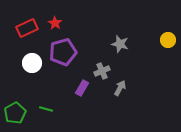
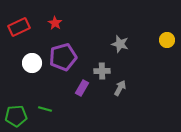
red rectangle: moved 8 px left, 1 px up
yellow circle: moved 1 px left
purple pentagon: moved 5 px down
gray cross: rotated 21 degrees clockwise
green line: moved 1 px left
green pentagon: moved 1 px right, 3 px down; rotated 25 degrees clockwise
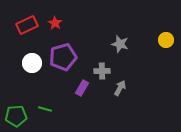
red rectangle: moved 8 px right, 2 px up
yellow circle: moved 1 px left
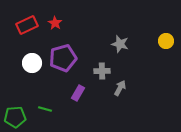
yellow circle: moved 1 px down
purple pentagon: moved 1 px down
purple rectangle: moved 4 px left, 5 px down
green pentagon: moved 1 px left, 1 px down
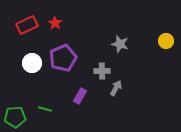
purple pentagon: rotated 8 degrees counterclockwise
gray arrow: moved 4 px left
purple rectangle: moved 2 px right, 3 px down
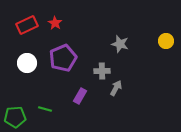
white circle: moved 5 px left
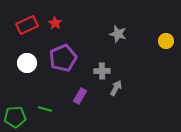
gray star: moved 2 px left, 10 px up
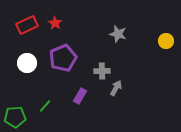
green line: moved 3 px up; rotated 64 degrees counterclockwise
